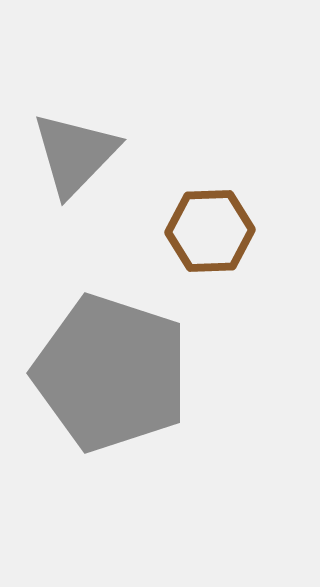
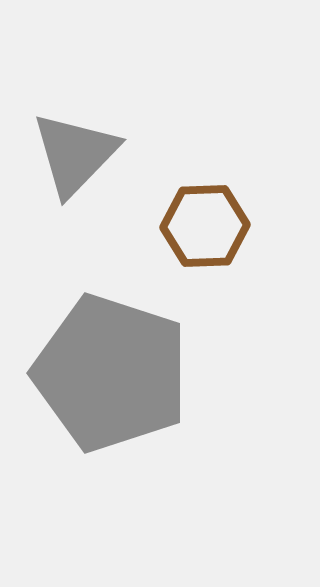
brown hexagon: moved 5 px left, 5 px up
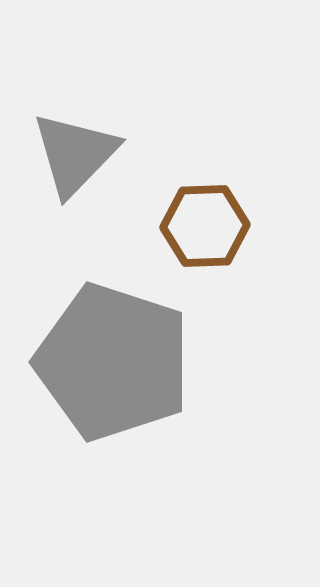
gray pentagon: moved 2 px right, 11 px up
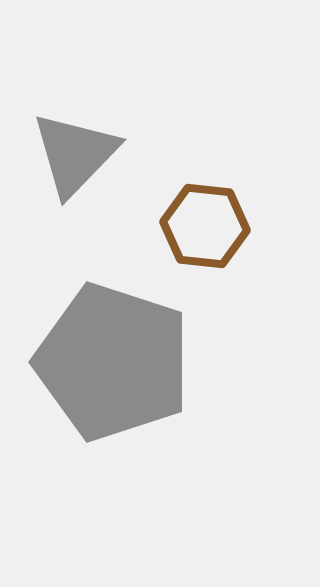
brown hexagon: rotated 8 degrees clockwise
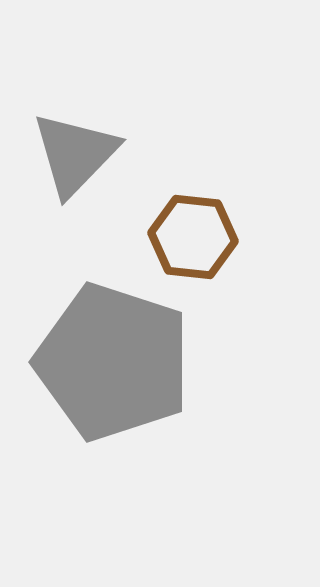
brown hexagon: moved 12 px left, 11 px down
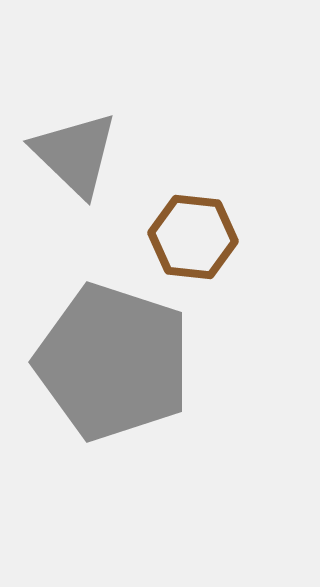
gray triangle: rotated 30 degrees counterclockwise
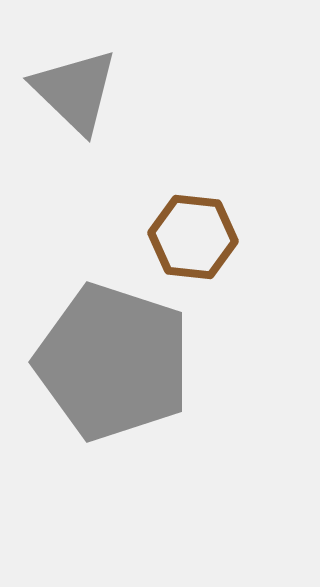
gray triangle: moved 63 px up
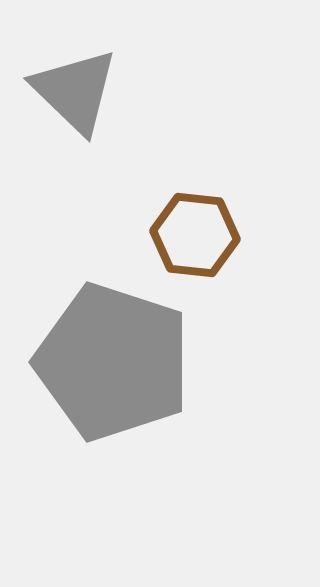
brown hexagon: moved 2 px right, 2 px up
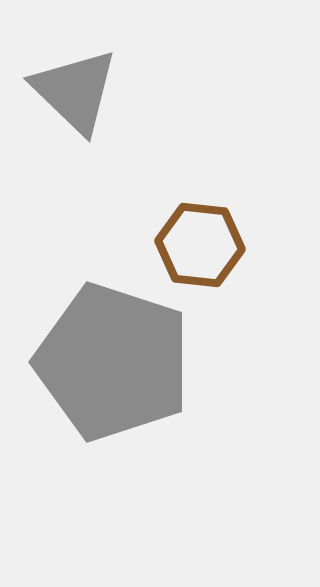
brown hexagon: moved 5 px right, 10 px down
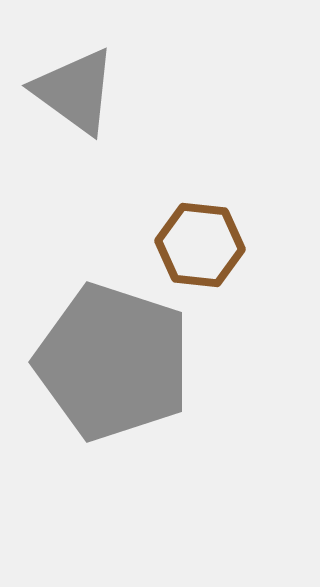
gray triangle: rotated 8 degrees counterclockwise
